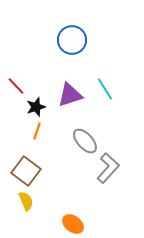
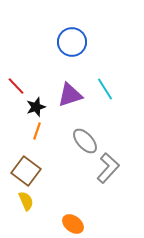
blue circle: moved 2 px down
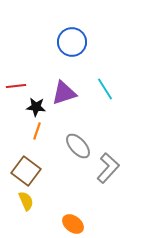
red line: rotated 54 degrees counterclockwise
purple triangle: moved 6 px left, 2 px up
black star: rotated 24 degrees clockwise
gray ellipse: moved 7 px left, 5 px down
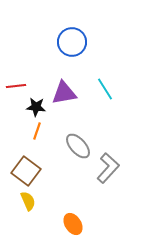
purple triangle: rotated 8 degrees clockwise
yellow semicircle: moved 2 px right
orange ellipse: rotated 20 degrees clockwise
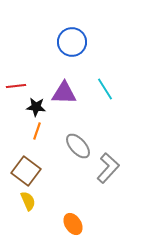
purple triangle: rotated 12 degrees clockwise
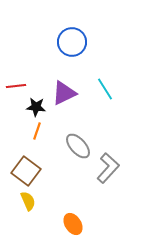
purple triangle: rotated 28 degrees counterclockwise
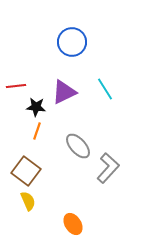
purple triangle: moved 1 px up
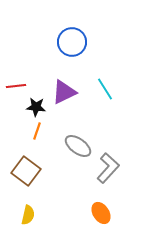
gray ellipse: rotated 12 degrees counterclockwise
yellow semicircle: moved 14 px down; rotated 36 degrees clockwise
orange ellipse: moved 28 px right, 11 px up
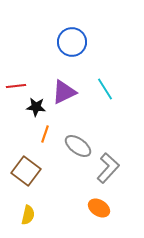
orange line: moved 8 px right, 3 px down
orange ellipse: moved 2 px left, 5 px up; rotated 25 degrees counterclockwise
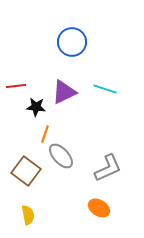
cyan line: rotated 40 degrees counterclockwise
gray ellipse: moved 17 px left, 10 px down; rotated 12 degrees clockwise
gray L-shape: rotated 24 degrees clockwise
yellow semicircle: rotated 24 degrees counterclockwise
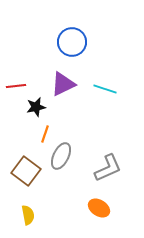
purple triangle: moved 1 px left, 8 px up
black star: rotated 18 degrees counterclockwise
gray ellipse: rotated 68 degrees clockwise
